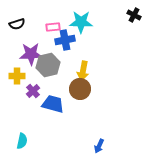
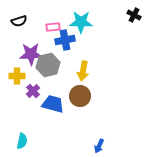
black semicircle: moved 2 px right, 3 px up
brown circle: moved 7 px down
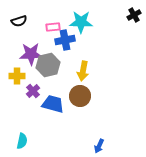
black cross: rotated 32 degrees clockwise
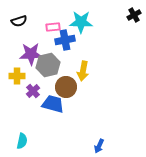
brown circle: moved 14 px left, 9 px up
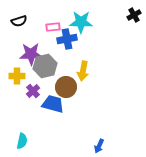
blue cross: moved 2 px right, 1 px up
gray hexagon: moved 3 px left, 1 px down
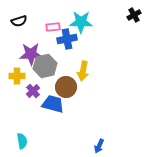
cyan semicircle: rotated 21 degrees counterclockwise
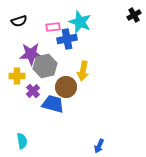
cyan star: moved 1 px left; rotated 20 degrees clockwise
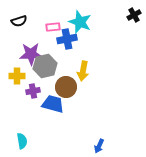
purple cross: rotated 32 degrees clockwise
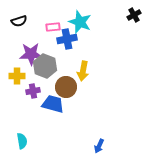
gray hexagon: rotated 25 degrees counterclockwise
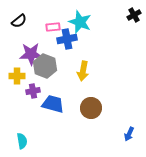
black semicircle: rotated 21 degrees counterclockwise
brown circle: moved 25 px right, 21 px down
blue arrow: moved 30 px right, 12 px up
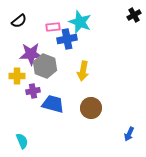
cyan semicircle: rotated 14 degrees counterclockwise
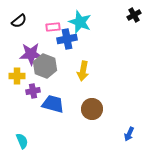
brown circle: moved 1 px right, 1 px down
